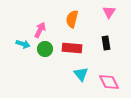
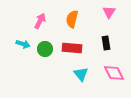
pink arrow: moved 9 px up
pink diamond: moved 5 px right, 9 px up
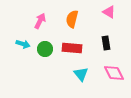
pink triangle: rotated 32 degrees counterclockwise
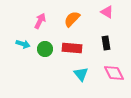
pink triangle: moved 2 px left
orange semicircle: rotated 30 degrees clockwise
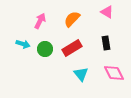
red rectangle: rotated 36 degrees counterclockwise
